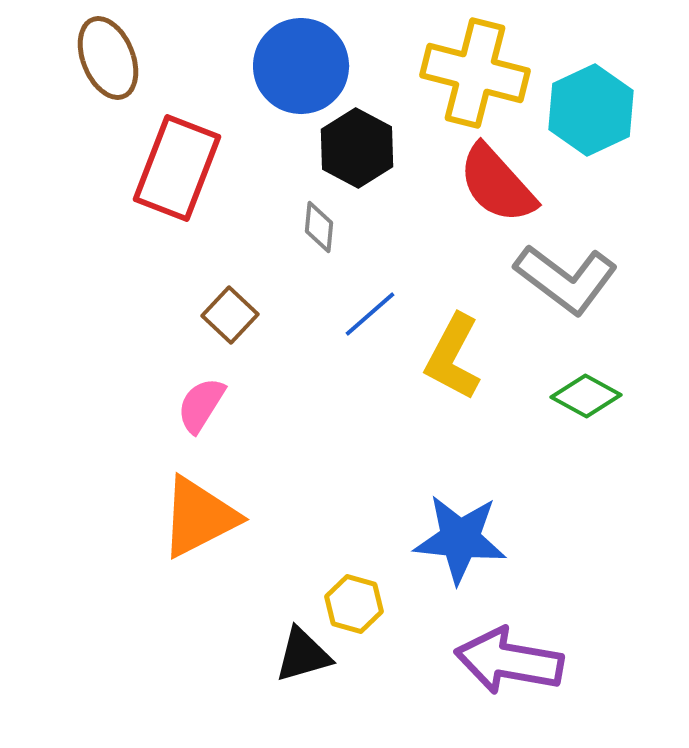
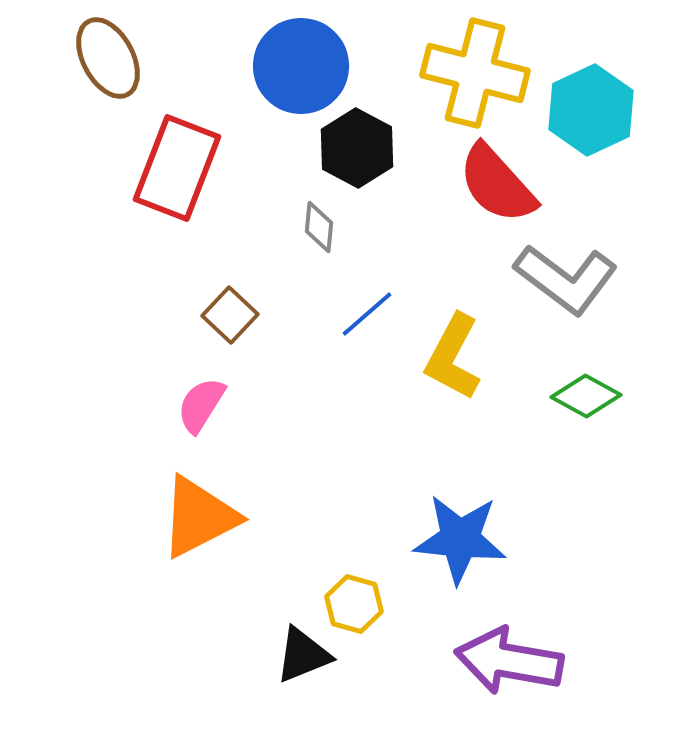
brown ellipse: rotated 6 degrees counterclockwise
blue line: moved 3 px left
black triangle: rotated 6 degrees counterclockwise
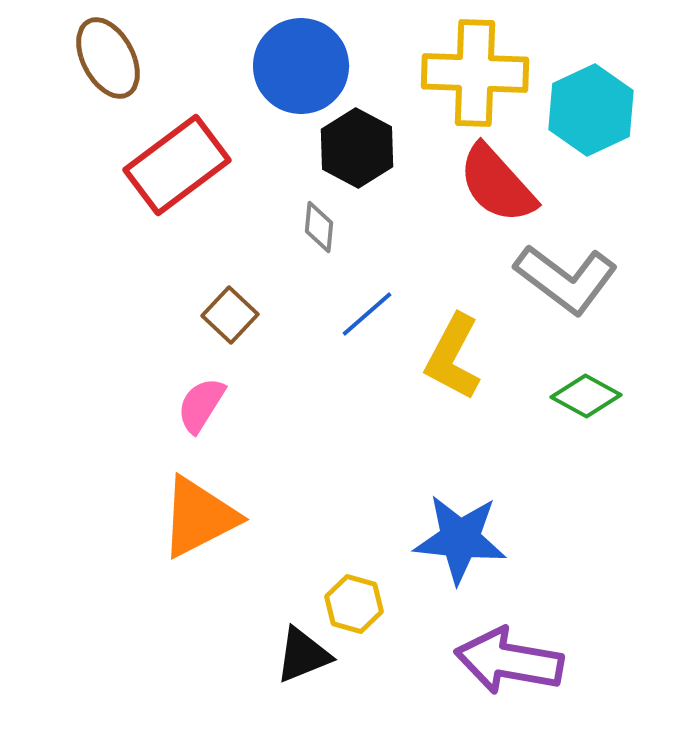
yellow cross: rotated 12 degrees counterclockwise
red rectangle: moved 3 px up; rotated 32 degrees clockwise
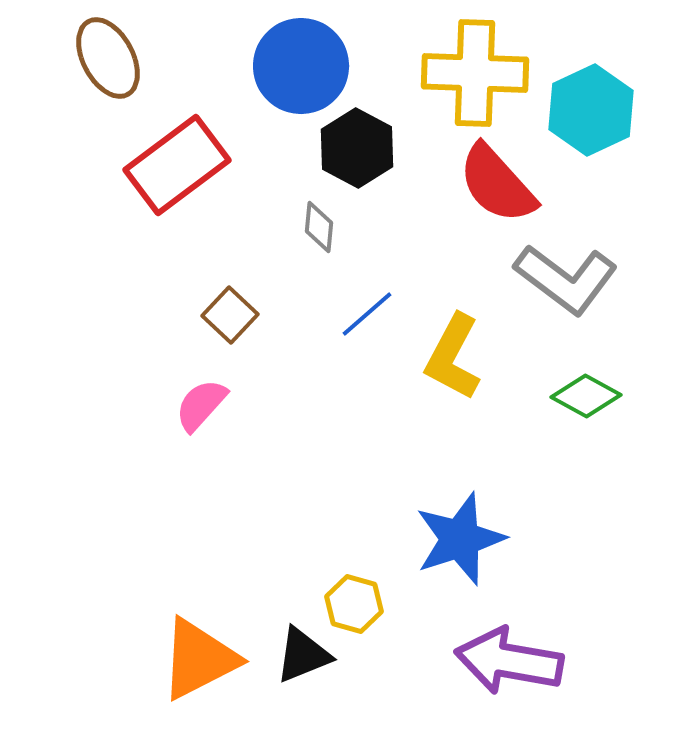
pink semicircle: rotated 10 degrees clockwise
orange triangle: moved 142 px down
blue star: rotated 24 degrees counterclockwise
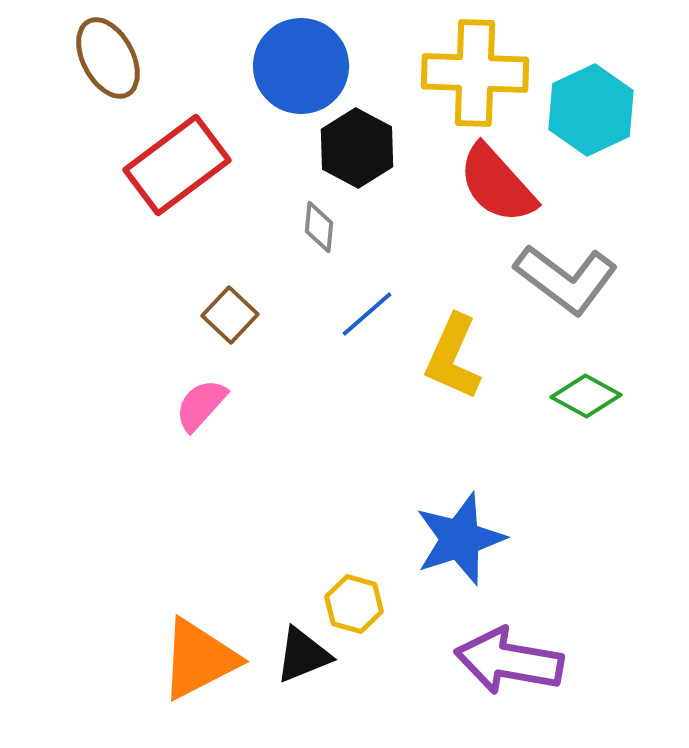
yellow L-shape: rotated 4 degrees counterclockwise
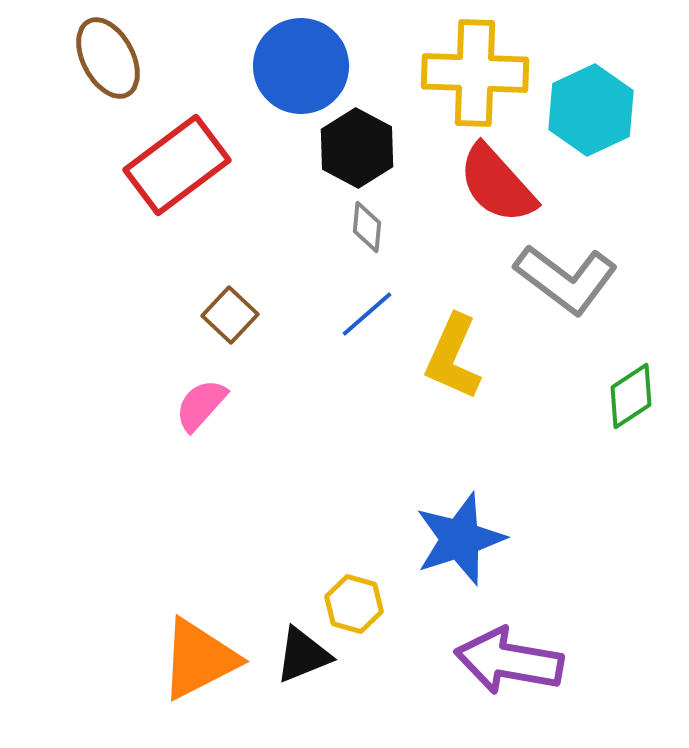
gray diamond: moved 48 px right
green diamond: moved 45 px right; rotated 62 degrees counterclockwise
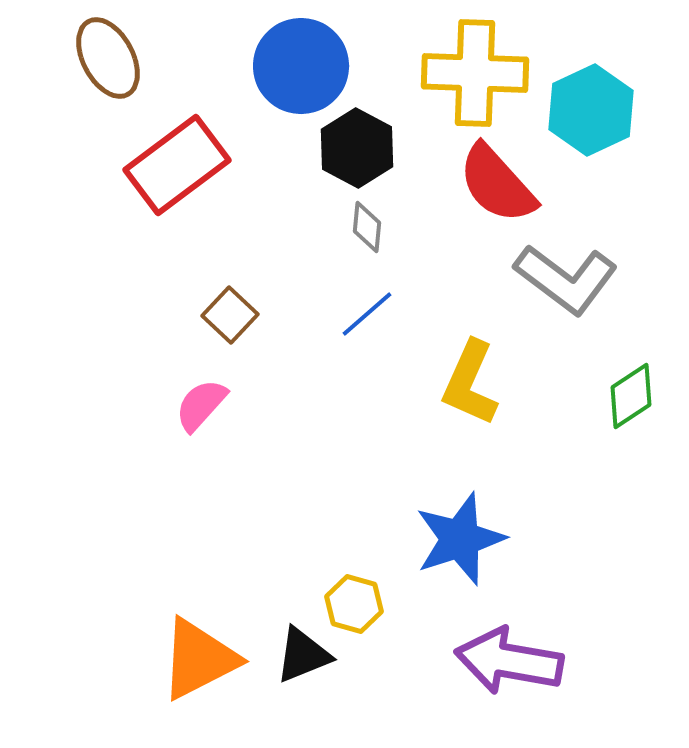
yellow L-shape: moved 17 px right, 26 px down
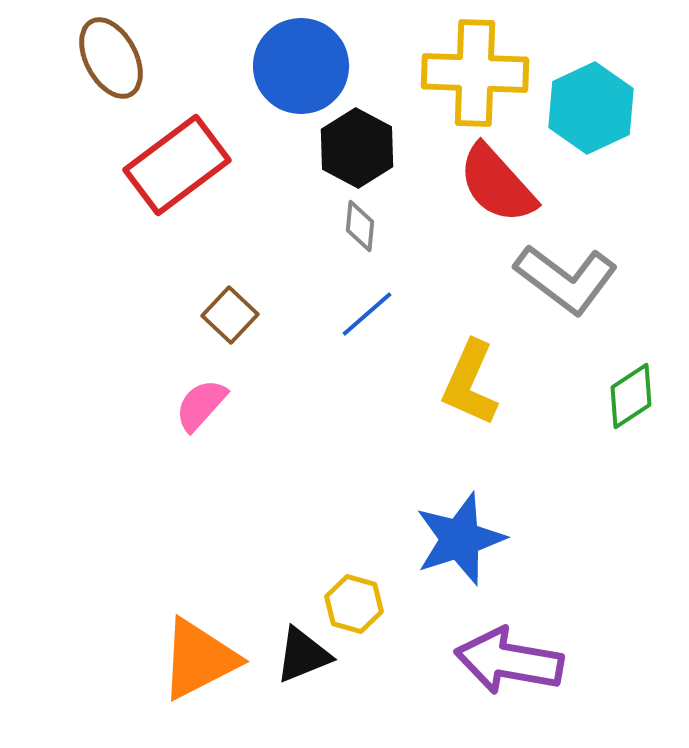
brown ellipse: moved 3 px right
cyan hexagon: moved 2 px up
gray diamond: moved 7 px left, 1 px up
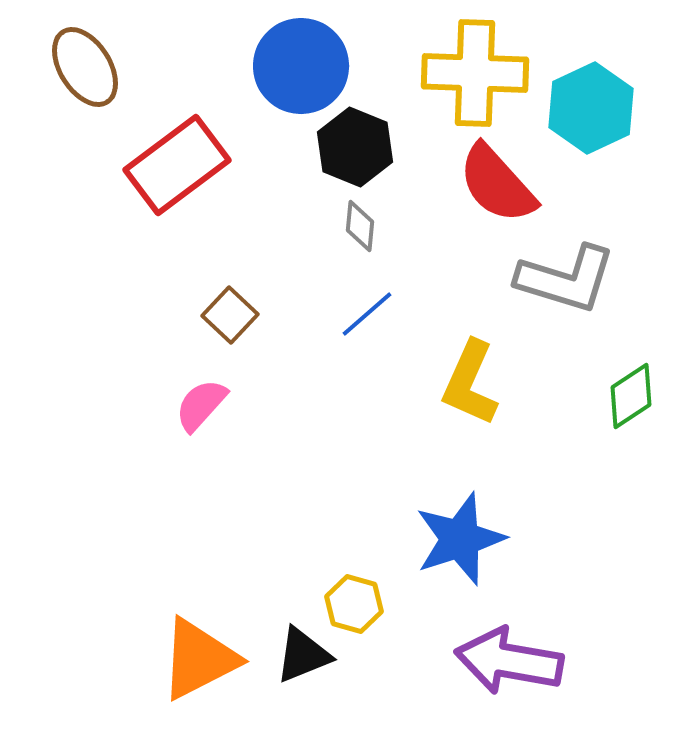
brown ellipse: moved 26 px left, 9 px down; rotated 4 degrees counterclockwise
black hexagon: moved 2 px left, 1 px up; rotated 6 degrees counterclockwise
gray L-shape: rotated 20 degrees counterclockwise
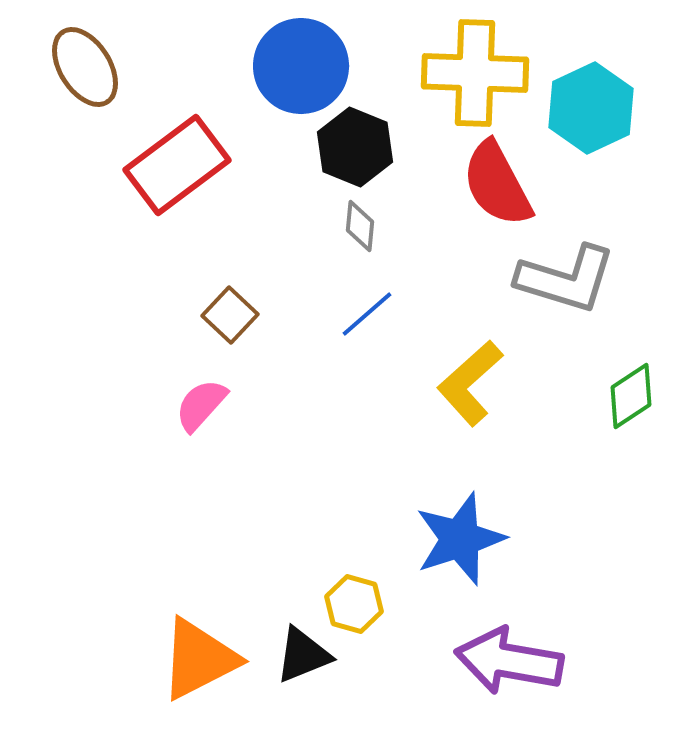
red semicircle: rotated 14 degrees clockwise
yellow L-shape: rotated 24 degrees clockwise
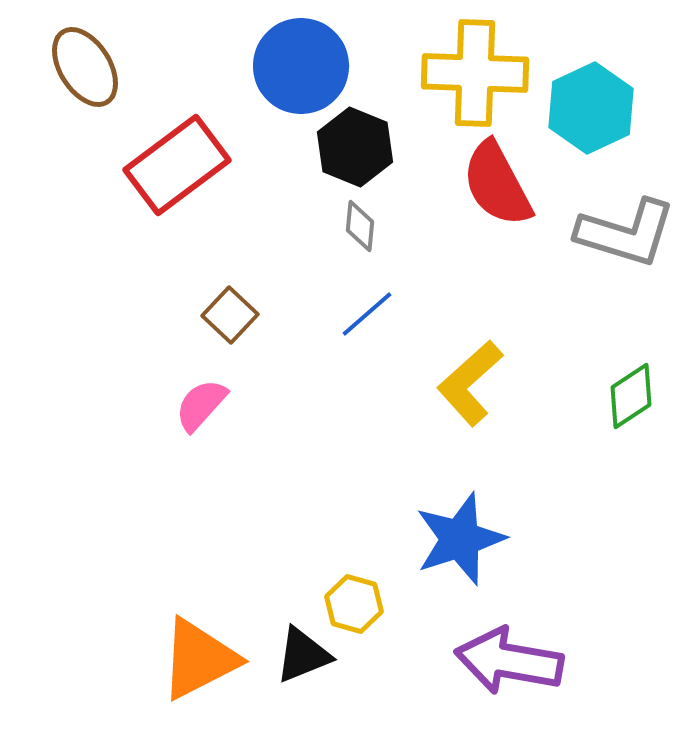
gray L-shape: moved 60 px right, 46 px up
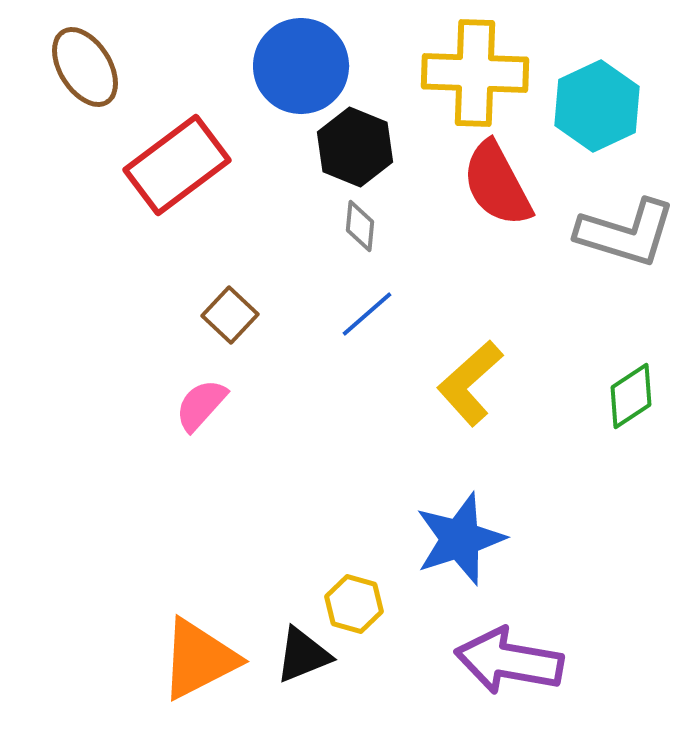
cyan hexagon: moved 6 px right, 2 px up
